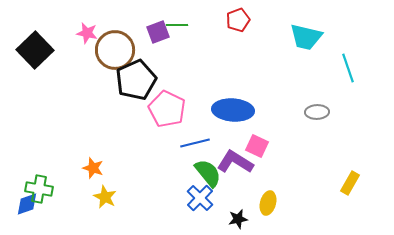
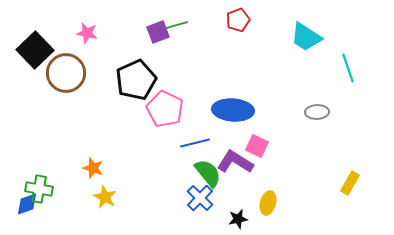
green line: rotated 15 degrees counterclockwise
cyan trapezoid: rotated 20 degrees clockwise
brown circle: moved 49 px left, 23 px down
pink pentagon: moved 2 px left
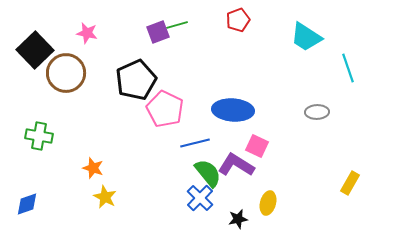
purple L-shape: moved 1 px right, 3 px down
green cross: moved 53 px up
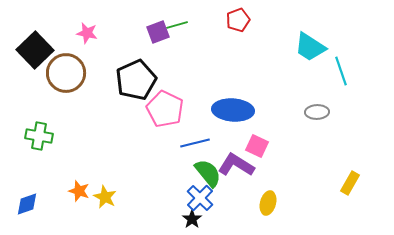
cyan trapezoid: moved 4 px right, 10 px down
cyan line: moved 7 px left, 3 px down
orange star: moved 14 px left, 23 px down
black star: moved 46 px left; rotated 24 degrees counterclockwise
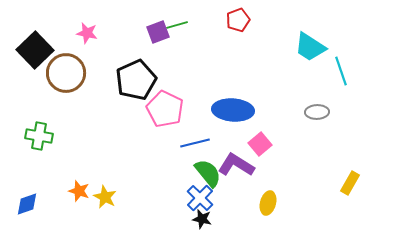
pink square: moved 3 px right, 2 px up; rotated 25 degrees clockwise
black star: moved 10 px right; rotated 24 degrees counterclockwise
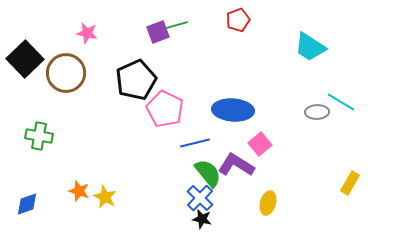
black square: moved 10 px left, 9 px down
cyan line: moved 31 px down; rotated 40 degrees counterclockwise
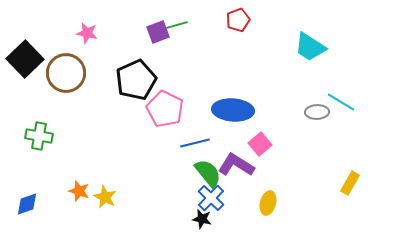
blue cross: moved 11 px right
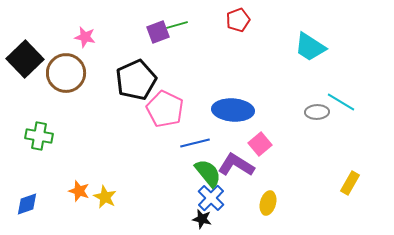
pink star: moved 2 px left, 4 px down
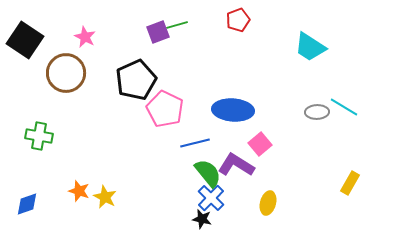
pink star: rotated 15 degrees clockwise
black square: moved 19 px up; rotated 12 degrees counterclockwise
cyan line: moved 3 px right, 5 px down
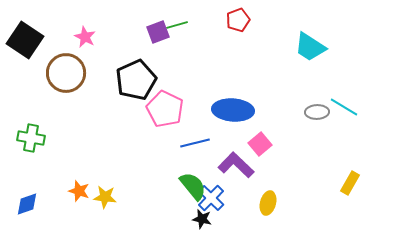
green cross: moved 8 px left, 2 px down
purple L-shape: rotated 12 degrees clockwise
green semicircle: moved 15 px left, 13 px down
yellow star: rotated 20 degrees counterclockwise
